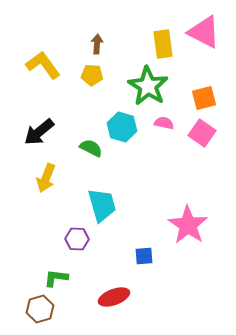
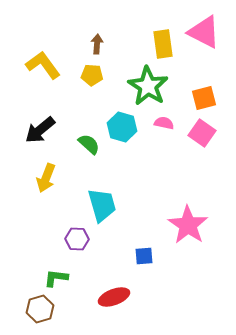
black arrow: moved 1 px right, 2 px up
green semicircle: moved 2 px left, 4 px up; rotated 15 degrees clockwise
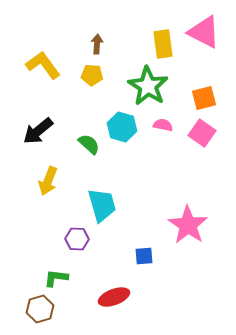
pink semicircle: moved 1 px left, 2 px down
black arrow: moved 2 px left, 1 px down
yellow arrow: moved 2 px right, 3 px down
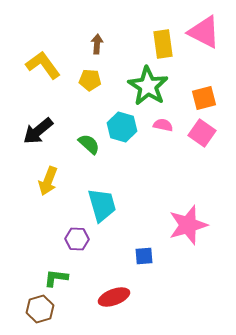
yellow pentagon: moved 2 px left, 5 px down
pink star: rotated 21 degrees clockwise
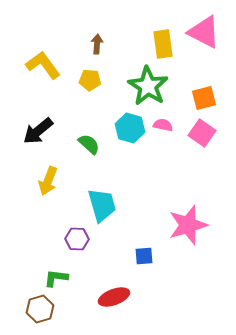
cyan hexagon: moved 8 px right, 1 px down
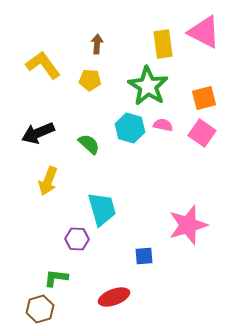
black arrow: moved 2 px down; rotated 16 degrees clockwise
cyan trapezoid: moved 4 px down
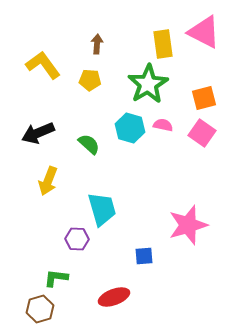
green star: moved 2 px up; rotated 9 degrees clockwise
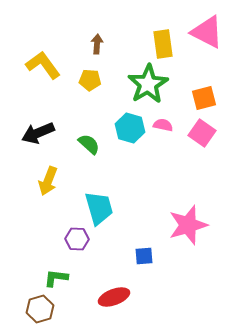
pink triangle: moved 3 px right
cyan trapezoid: moved 3 px left, 1 px up
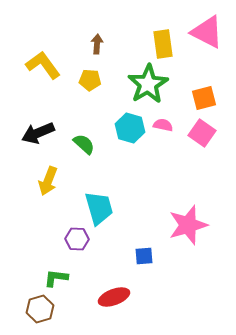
green semicircle: moved 5 px left
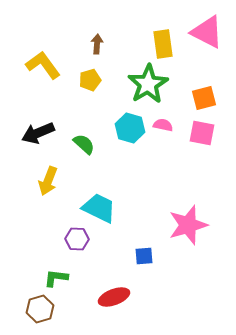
yellow pentagon: rotated 20 degrees counterclockwise
pink square: rotated 24 degrees counterclockwise
cyan trapezoid: rotated 48 degrees counterclockwise
